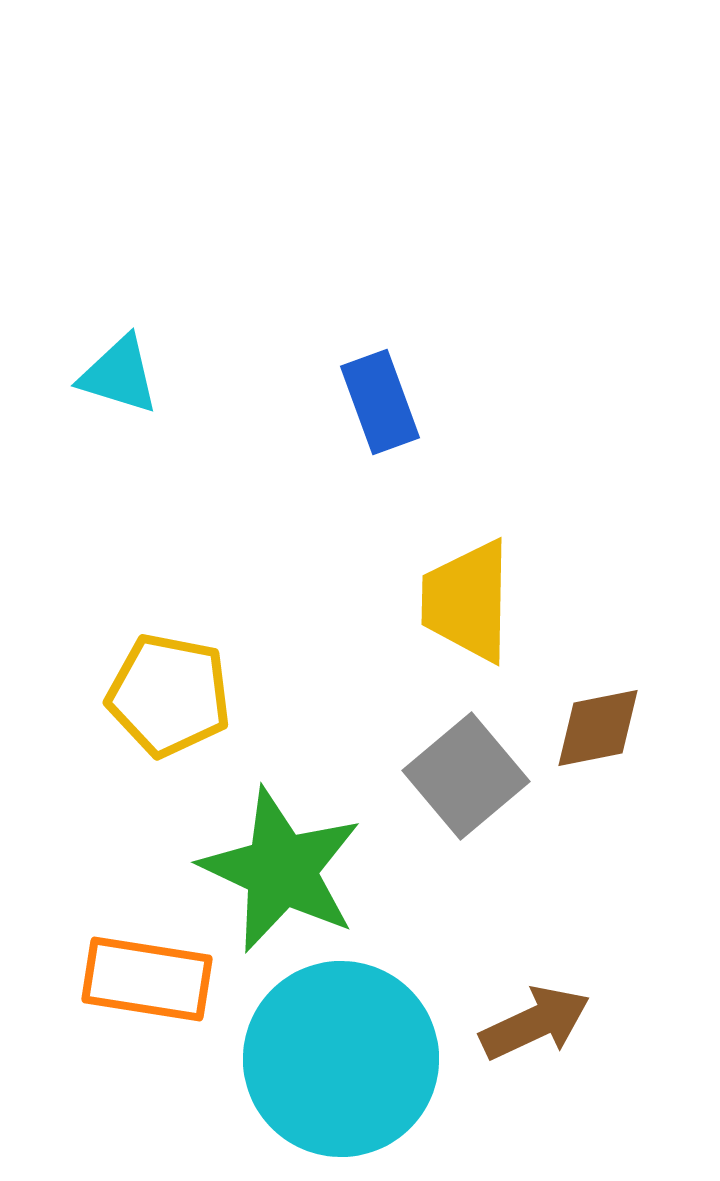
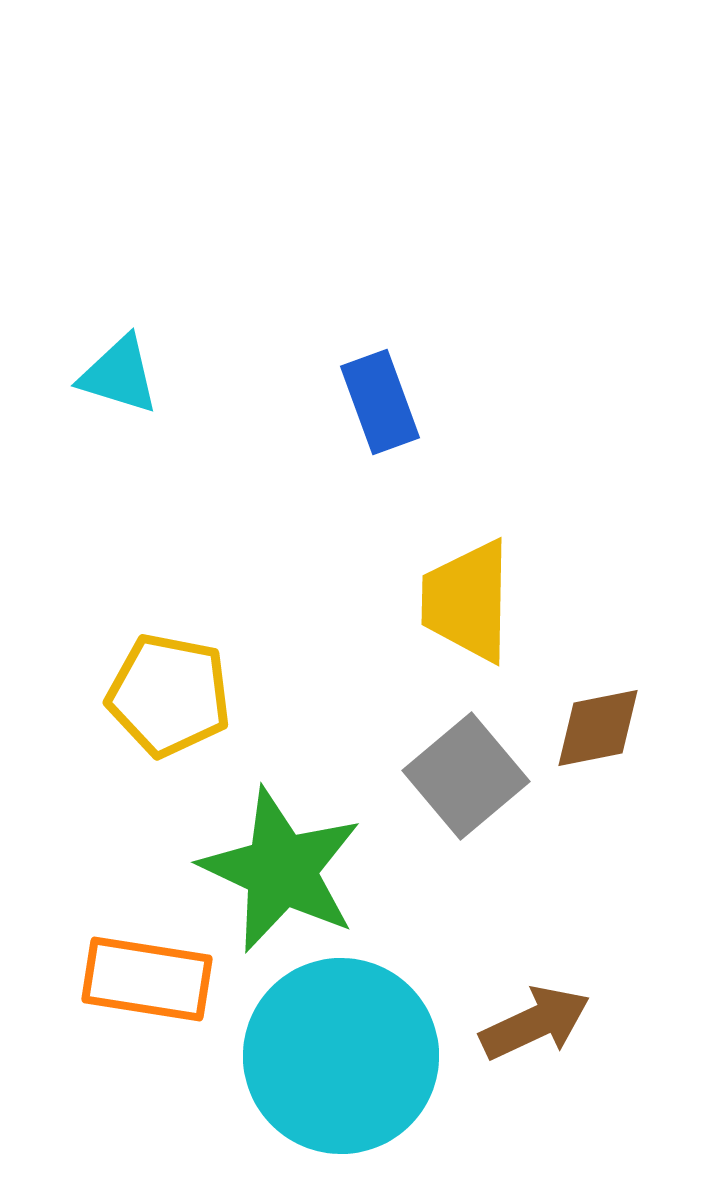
cyan circle: moved 3 px up
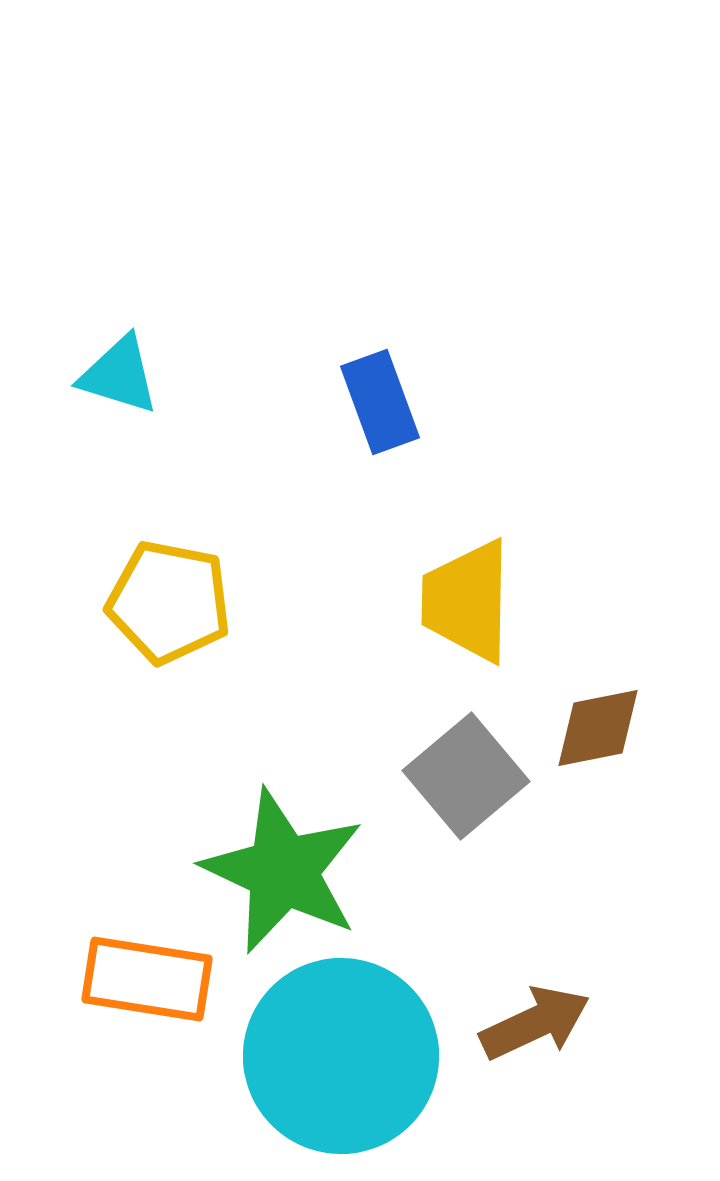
yellow pentagon: moved 93 px up
green star: moved 2 px right, 1 px down
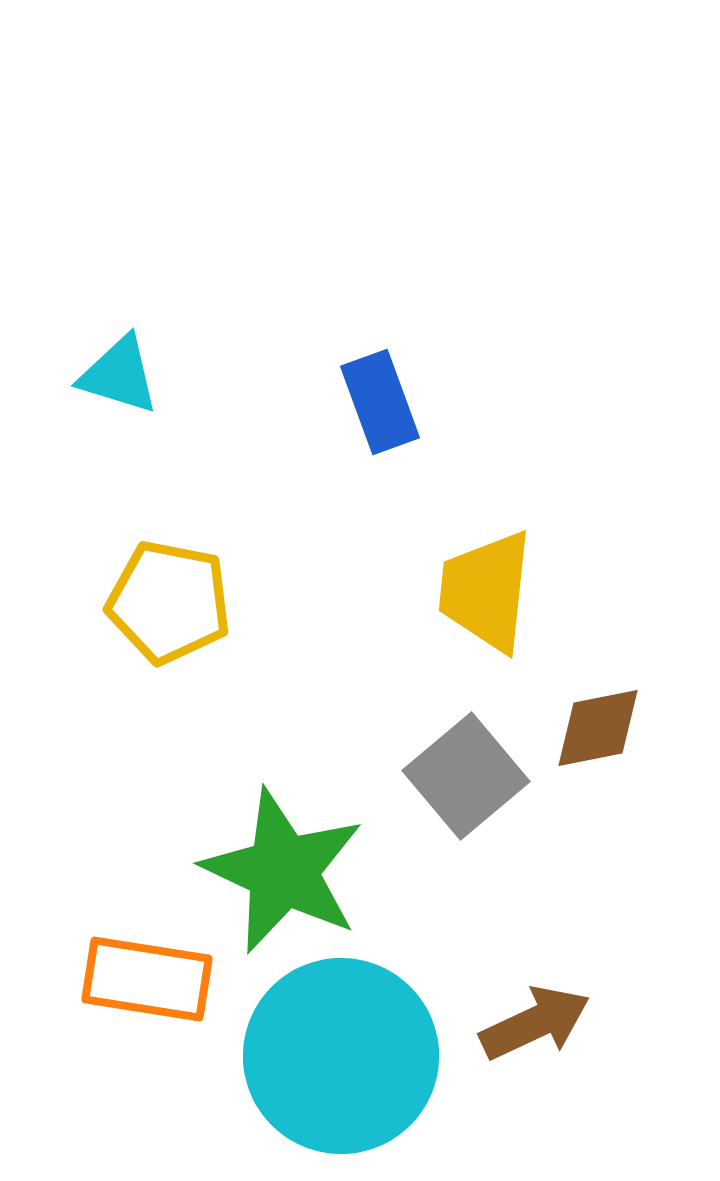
yellow trapezoid: moved 19 px right, 10 px up; rotated 5 degrees clockwise
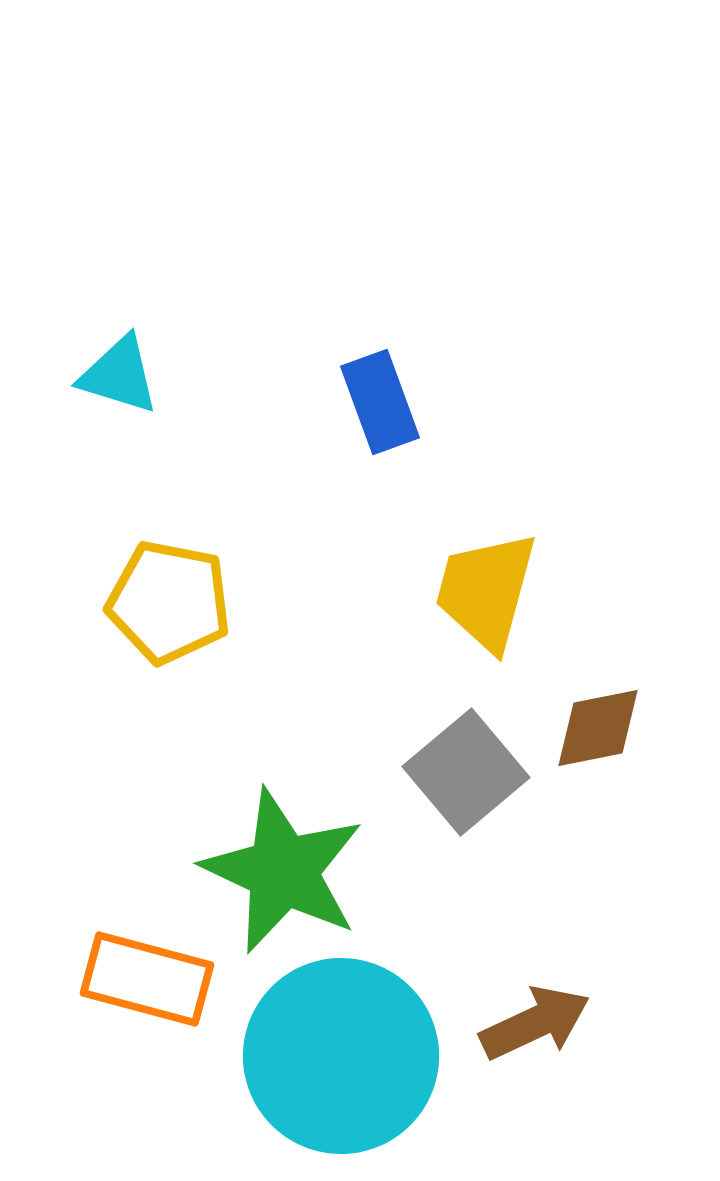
yellow trapezoid: rotated 9 degrees clockwise
gray square: moved 4 px up
orange rectangle: rotated 6 degrees clockwise
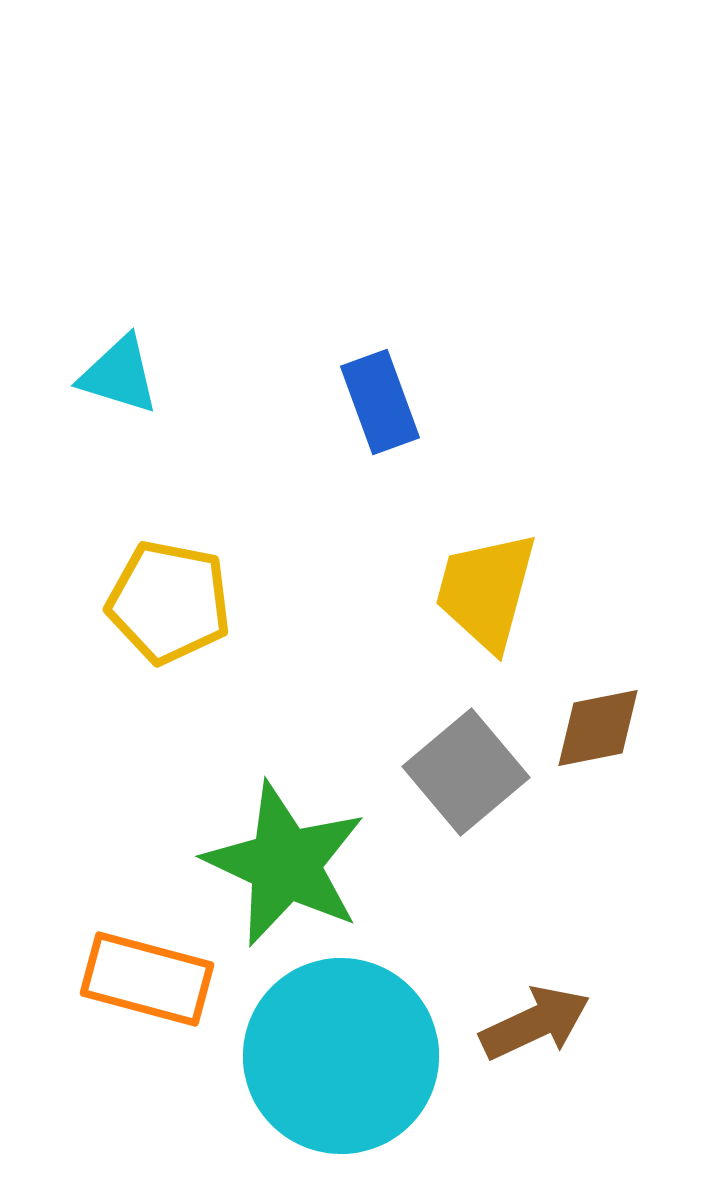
green star: moved 2 px right, 7 px up
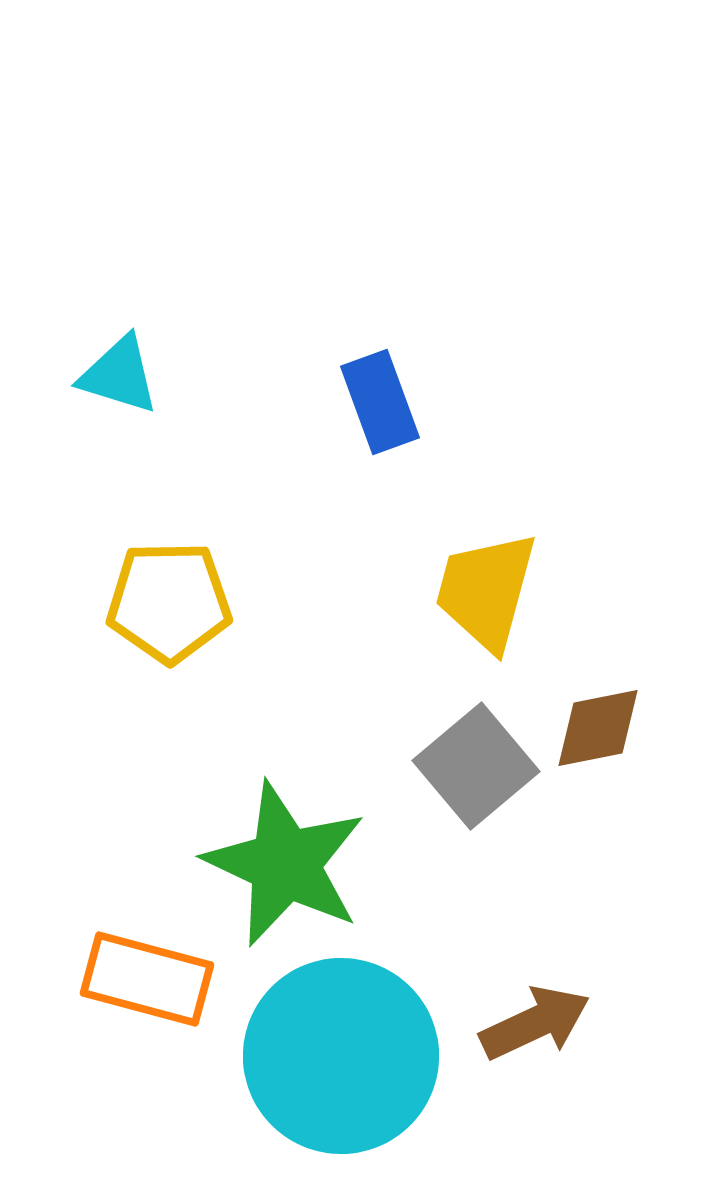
yellow pentagon: rotated 12 degrees counterclockwise
gray square: moved 10 px right, 6 px up
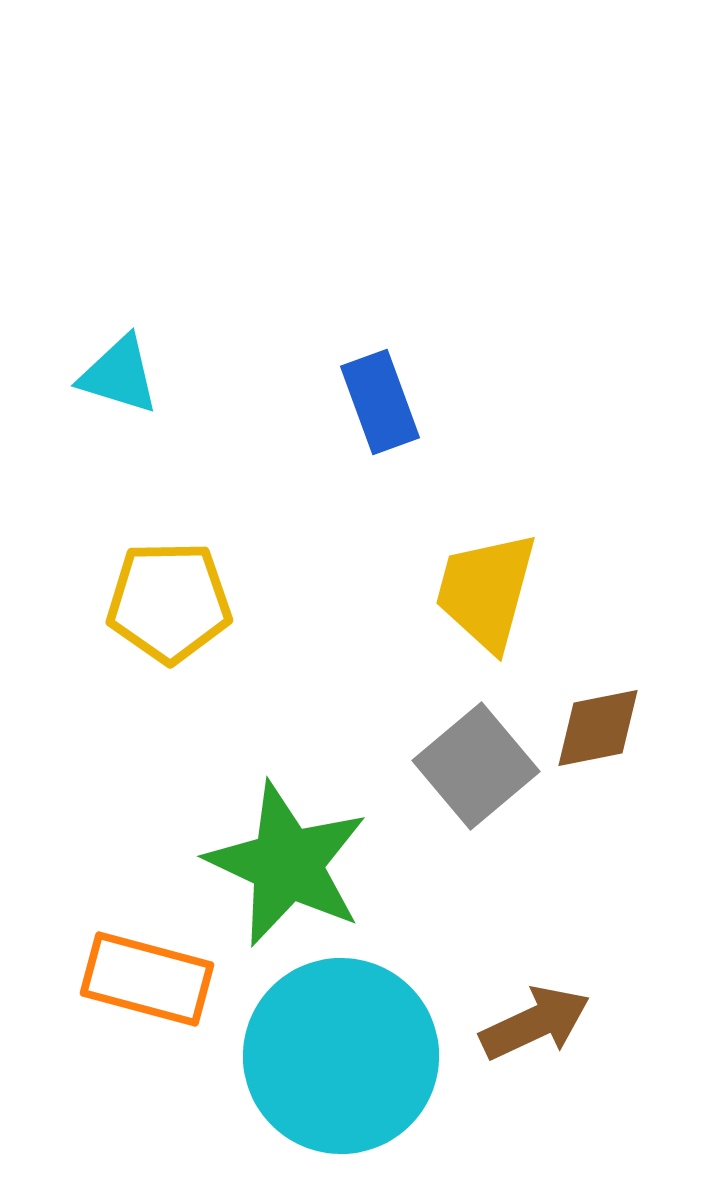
green star: moved 2 px right
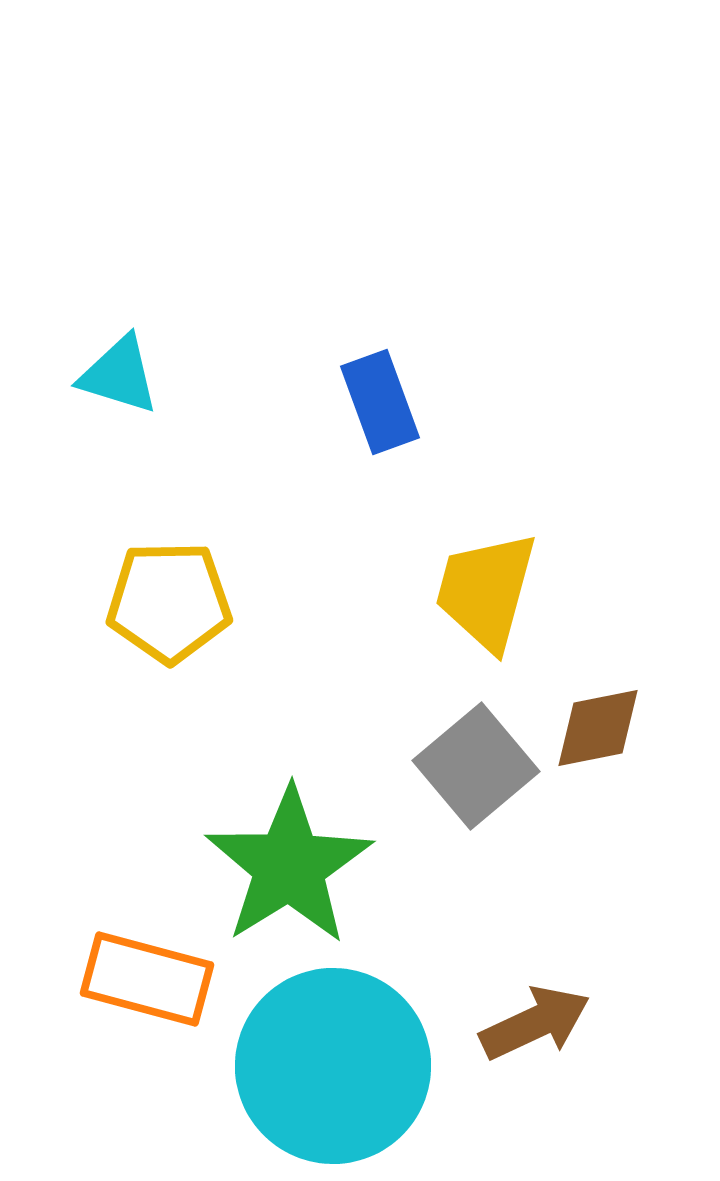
green star: moved 2 px right, 2 px down; rotated 15 degrees clockwise
cyan circle: moved 8 px left, 10 px down
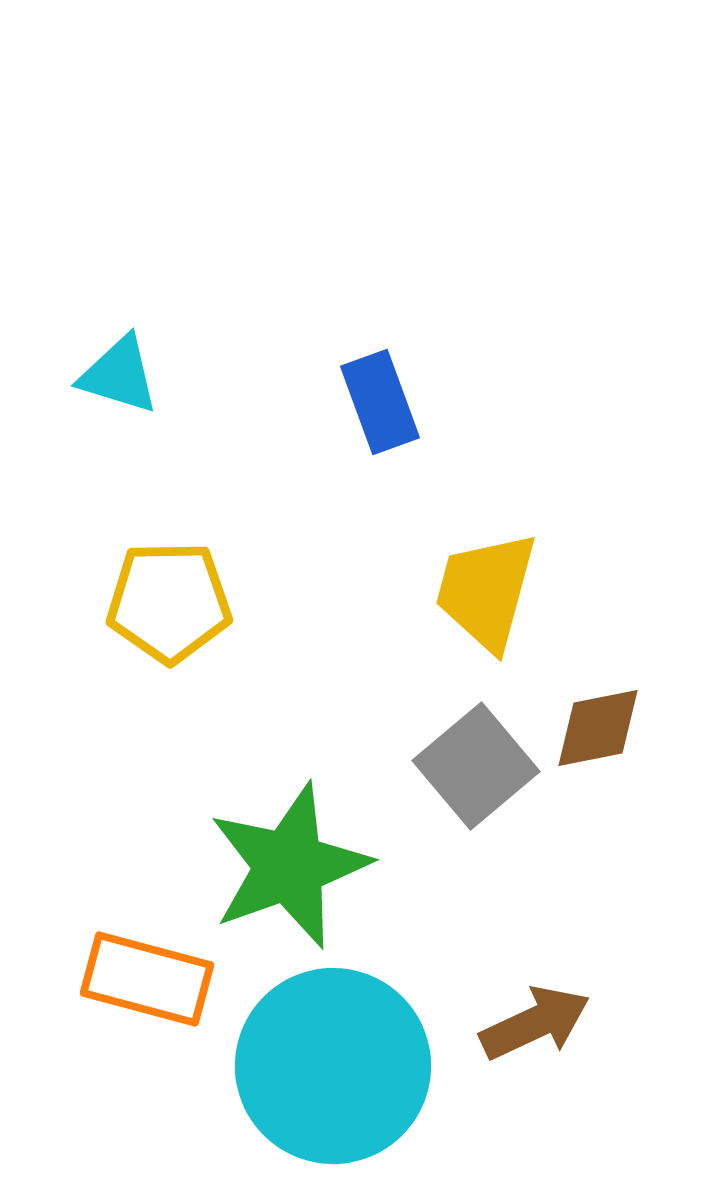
green star: rotated 12 degrees clockwise
